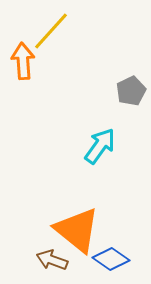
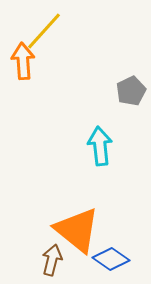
yellow line: moved 7 px left
cyan arrow: rotated 42 degrees counterclockwise
brown arrow: rotated 84 degrees clockwise
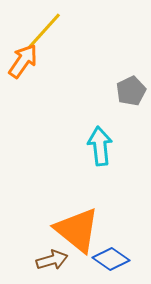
orange arrow: rotated 39 degrees clockwise
brown arrow: rotated 60 degrees clockwise
